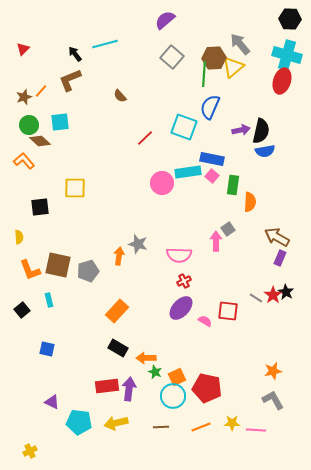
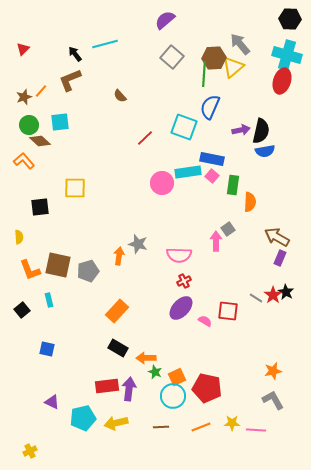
cyan pentagon at (79, 422): moved 4 px right, 4 px up; rotated 20 degrees counterclockwise
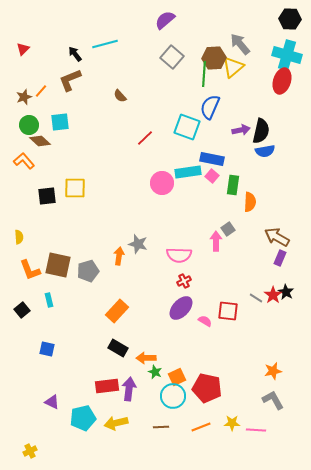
cyan square at (184, 127): moved 3 px right
black square at (40, 207): moved 7 px right, 11 px up
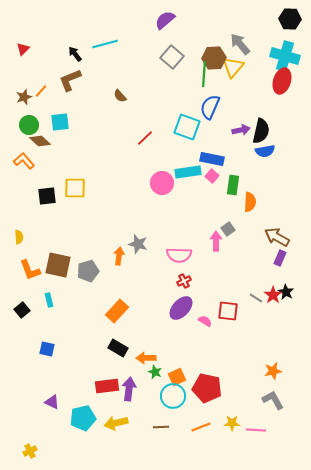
cyan cross at (287, 55): moved 2 px left, 1 px down
yellow triangle at (233, 67): rotated 10 degrees counterclockwise
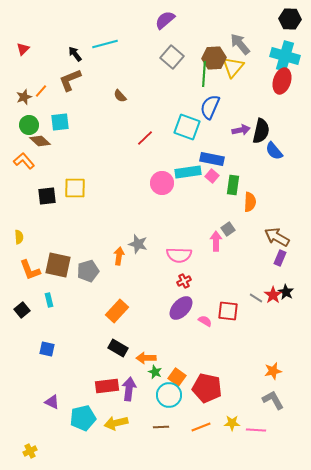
blue semicircle at (265, 151): moved 9 px right; rotated 60 degrees clockwise
orange square at (177, 377): rotated 30 degrees counterclockwise
cyan circle at (173, 396): moved 4 px left, 1 px up
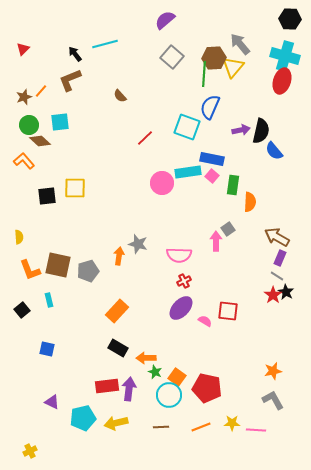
gray line at (256, 298): moved 21 px right, 22 px up
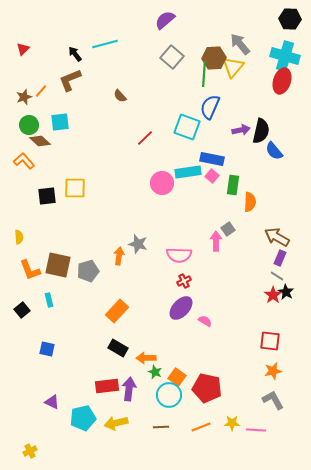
red square at (228, 311): moved 42 px right, 30 px down
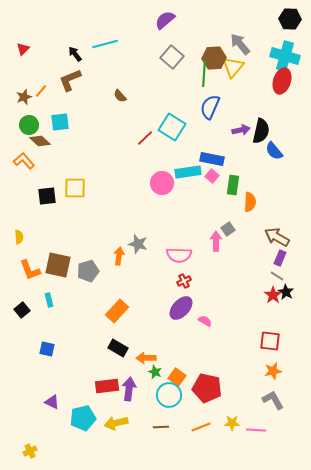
cyan square at (187, 127): moved 15 px left; rotated 12 degrees clockwise
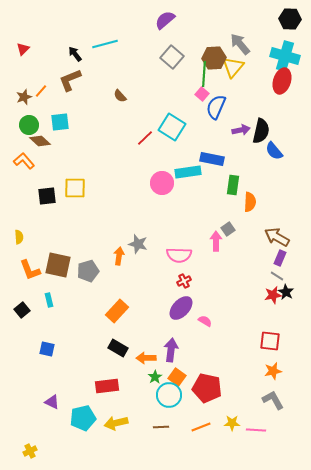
blue semicircle at (210, 107): moved 6 px right
pink square at (212, 176): moved 10 px left, 82 px up
red star at (273, 295): rotated 24 degrees clockwise
green star at (155, 372): moved 5 px down; rotated 16 degrees clockwise
purple arrow at (129, 389): moved 42 px right, 39 px up
